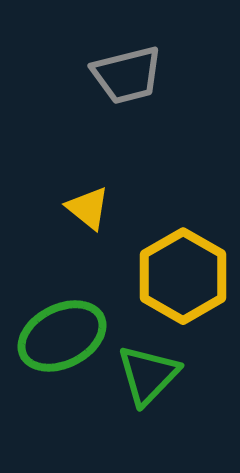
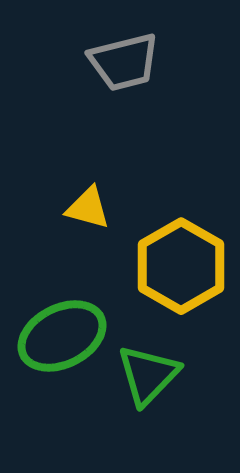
gray trapezoid: moved 3 px left, 13 px up
yellow triangle: rotated 24 degrees counterclockwise
yellow hexagon: moved 2 px left, 10 px up
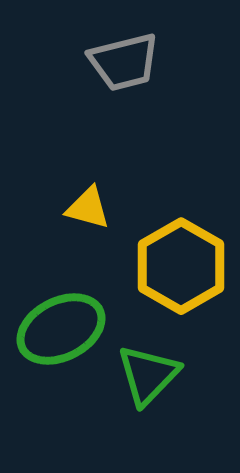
green ellipse: moved 1 px left, 7 px up
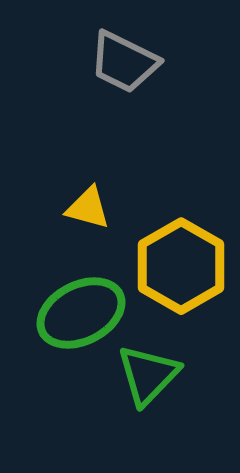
gray trapezoid: rotated 40 degrees clockwise
green ellipse: moved 20 px right, 16 px up
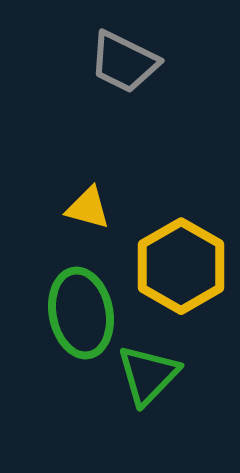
green ellipse: rotated 74 degrees counterclockwise
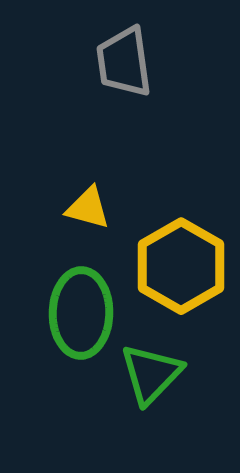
gray trapezoid: rotated 56 degrees clockwise
green ellipse: rotated 12 degrees clockwise
green triangle: moved 3 px right, 1 px up
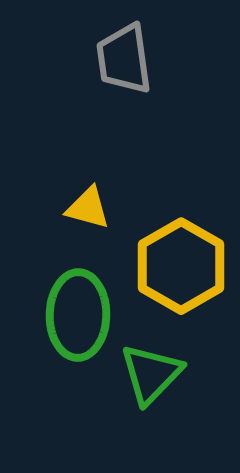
gray trapezoid: moved 3 px up
green ellipse: moved 3 px left, 2 px down
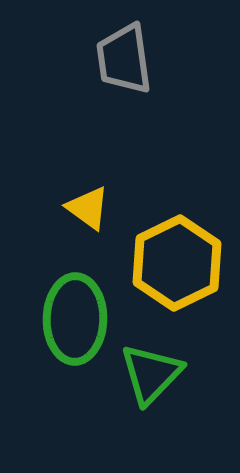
yellow triangle: rotated 21 degrees clockwise
yellow hexagon: moved 4 px left, 3 px up; rotated 4 degrees clockwise
green ellipse: moved 3 px left, 4 px down
